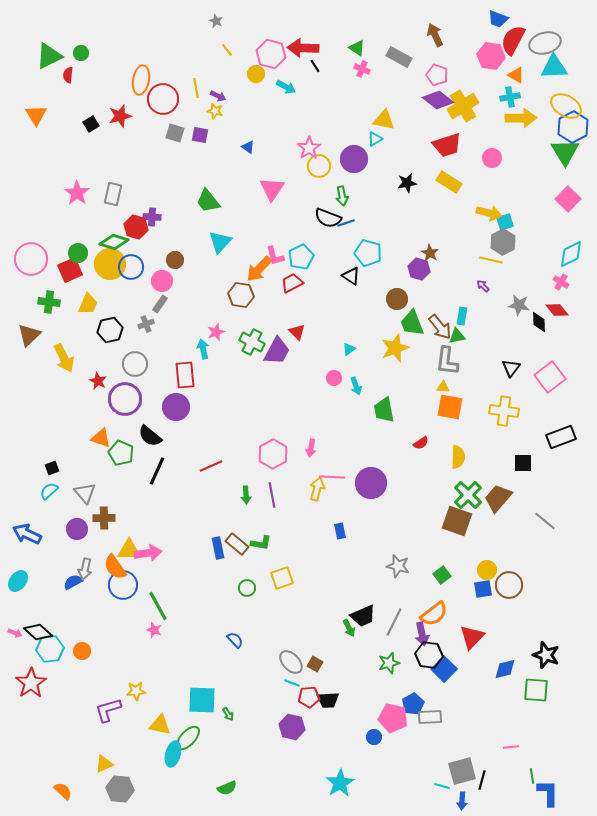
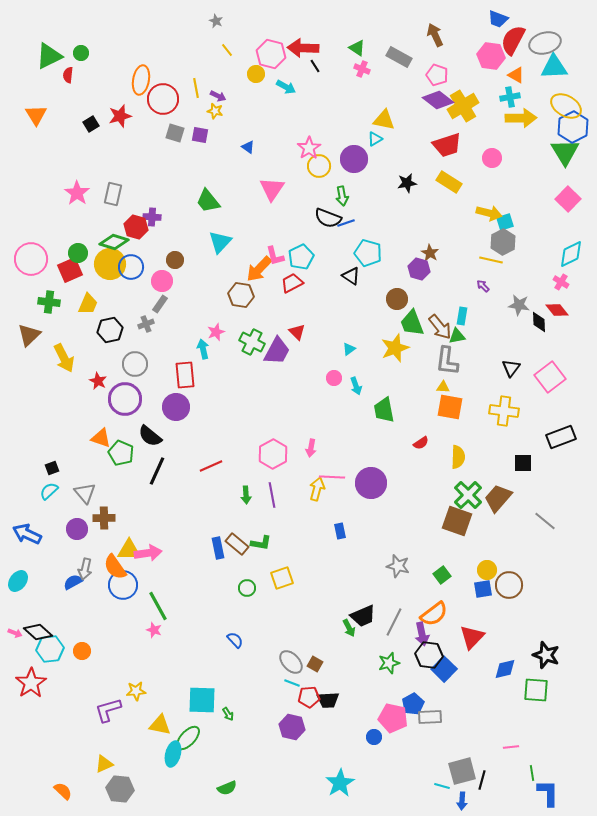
green line at (532, 776): moved 3 px up
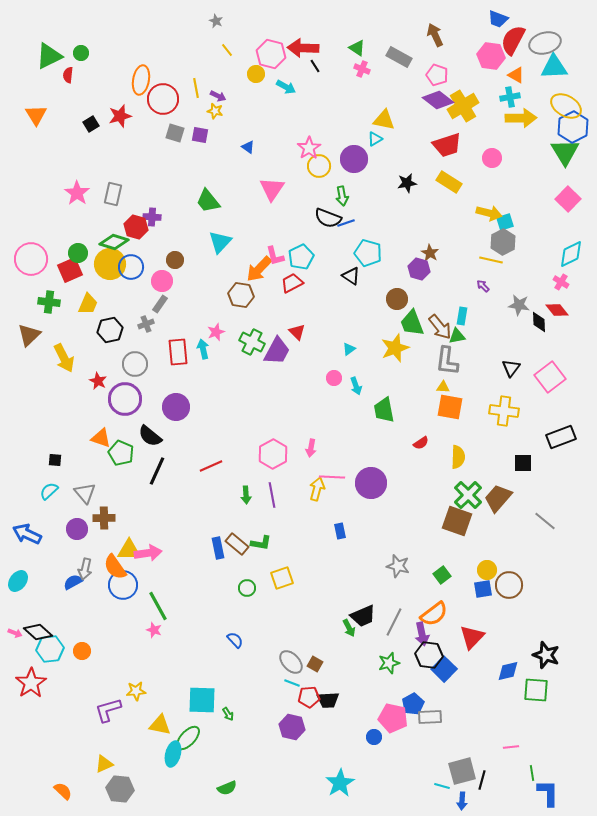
red rectangle at (185, 375): moved 7 px left, 23 px up
black square at (52, 468): moved 3 px right, 8 px up; rotated 24 degrees clockwise
blue diamond at (505, 669): moved 3 px right, 2 px down
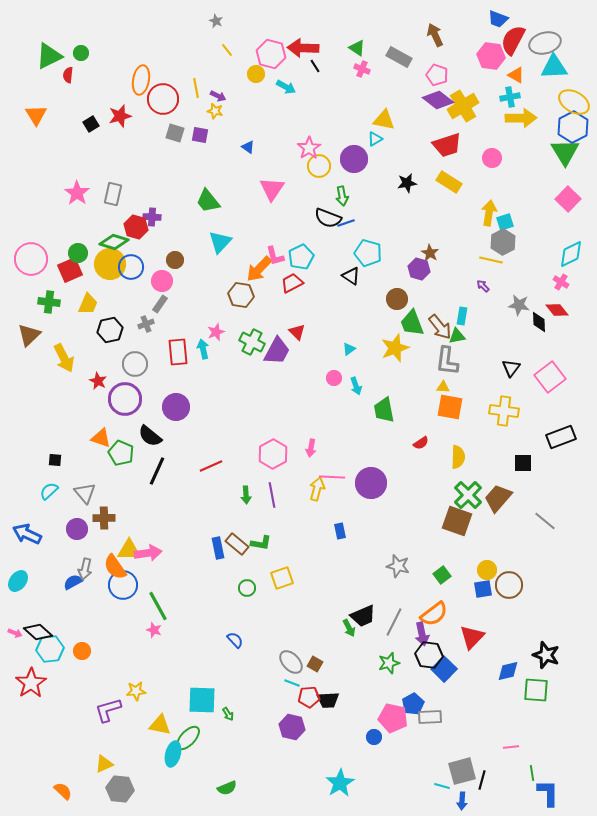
yellow ellipse at (566, 106): moved 8 px right, 4 px up
yellow arrow at (489, 213): rotated 95 degrees counterclockwise
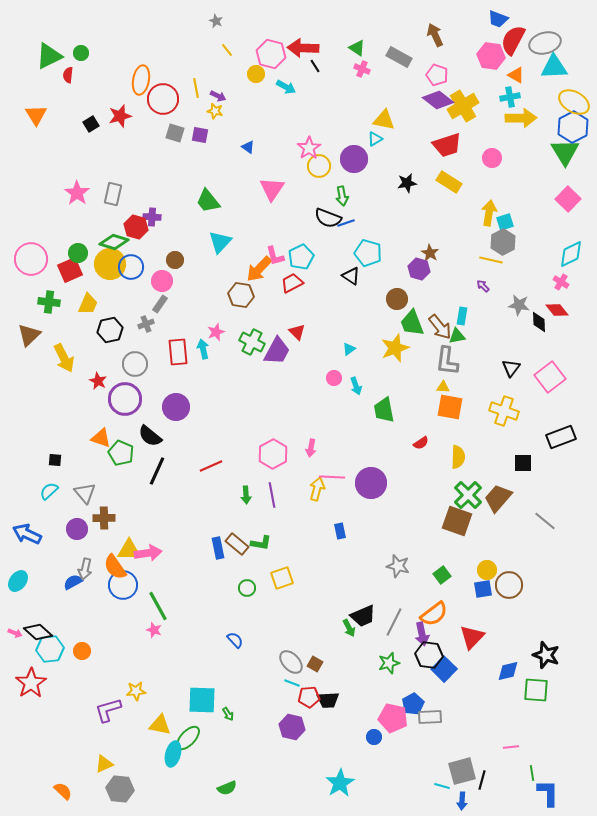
yellow cross at (504, 411): rotated 12 degrees clockwise
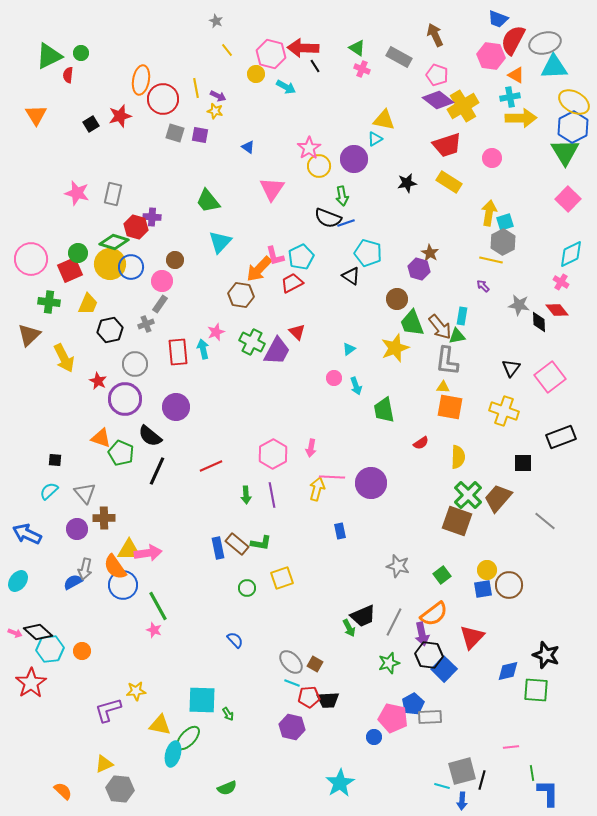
pink star at (77, 193): rotated 20 degrees counterclockwise
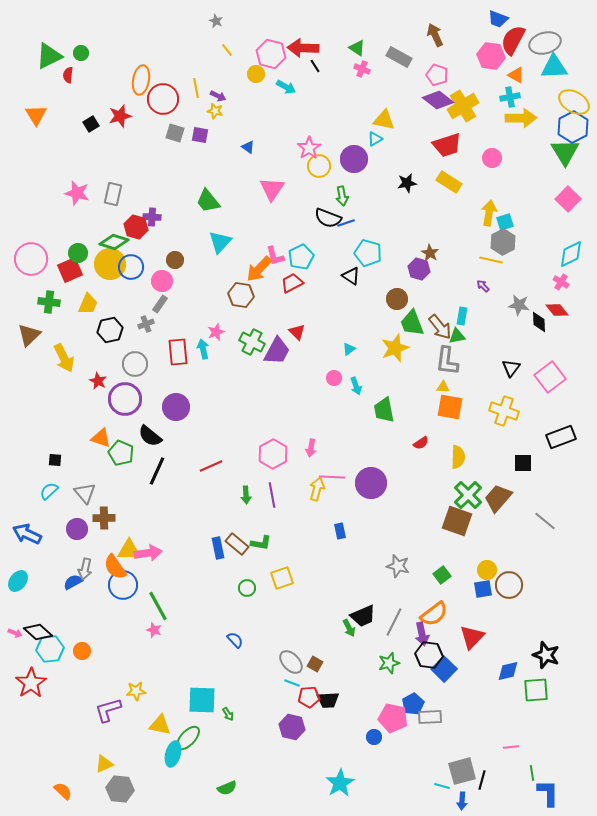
green square at (536, 690): rotated 8 degrees counterclockwise
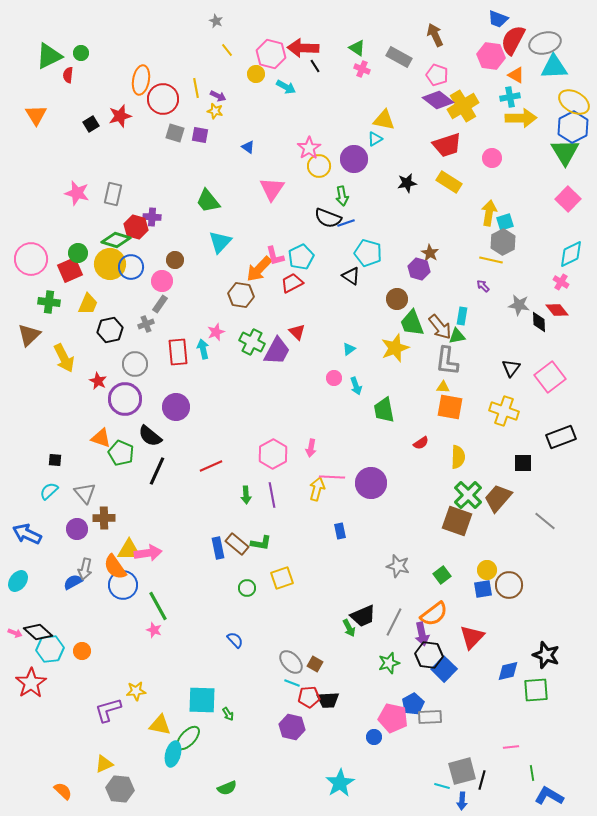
green diamond at (114, 242): moved 2 px right, 2 px up
blue L-shape at (548, 793): moved 1 px right, 3 px down; rotated 60 degrees counterclockwise
